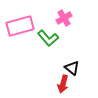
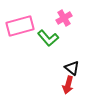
red arrow: moved 5 px right, 1 px down
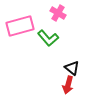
pink cross: moved 6 px left, 5 px up; rotated 28 degrees counterclockwise
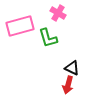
green L-shape: rotated 25 degrees clockwise
black triangle: rotated 14 degrees counterclockwise
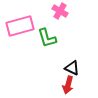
pink cross: moved 2 px right, 2 px up
green L-shape: moved 1 px left
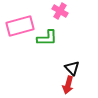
green L-shape: rotated 75 degrees counterclockwise
black triangle: rotated 21 degrees clockwise
